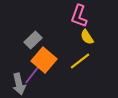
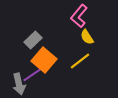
pink L-shape: rotated 20 degrees clockwise
purple line: rotated 18 degrees clockwise
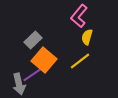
yellow semicircle: rotated 49 degrees clockwise
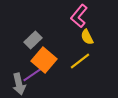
yellow semicircle: rotated 42 degrees counterclockwise
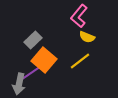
yellow semicircle: rotated 42 degrees counterclockwise
purple line: moved 1 px left, 2 px up
gray arrow: rotated 25 degrees clockwise
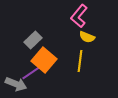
yellow line: rotated 45 degrees counterclockwise
gray arrow: moved 3 px left; rotated 80 degrees counterclockwise
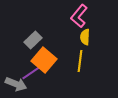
yellow semicircle: moved 2 px left; rotated 70 degrees clockwise
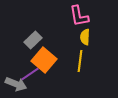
pink L-shape: rotated 50 degrees counterclockwise
purple line: moved 1 px left, 1 px down
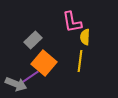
pink L-shape: moved 7 px left, 6 px down
orange square: moved 3 px down
purple line: moved 3 px down
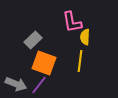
orange square: rotated 20 degrees counterclockwise
purple line: moved 9 px right, 8 px down; rotated 18 degrees counterclockwise
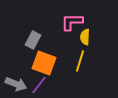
pink L-shape: rotated 100 degrees clockwise
gray rectangle: rotated 18 degrees counterclockwise
yellow line: rotated 10 degrees clockwise
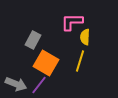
orange square: moved 2 px right; rotated 10 degrees clockwise
